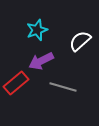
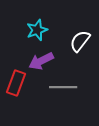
white semicircle: rotated 10 degrees counterclockwise
red rectangle: rotated 30 degrees counterclockwise
gray line: rotated 16 degrees counterclockwise
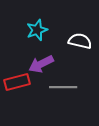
white semicircle: rotated 65 degrees clockwise
purple arrow: moved 3 px down
red rectangle: moved 1 px right, 1 px up; rotated 55 degrees clockwise
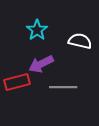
cyan star: rotated 15 degrees counterclockwise
